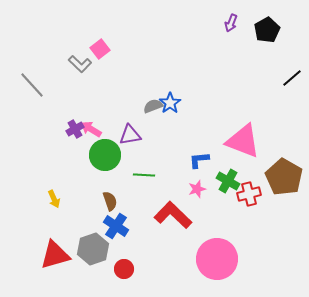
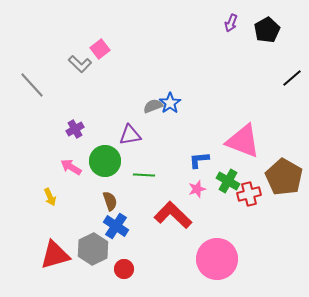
pink arrow: moved 20 px left, 38 px down
green circle: moved 6 px down
yellow arrow: moved 4 px left, 2 px up
gray hexagon: rotated 8 degrees counterclockwise
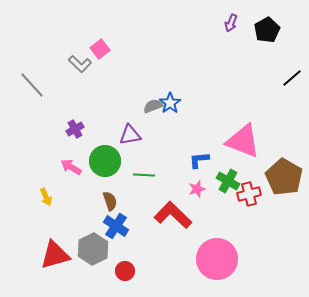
yellow arrow: moved 4 px left
red circle: moved 1 px right, 2 px down
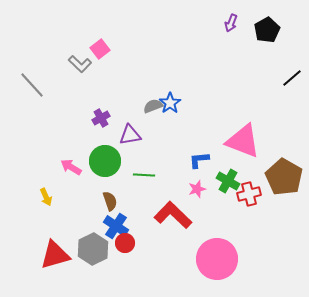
purple cross: moved 26 px right, 11 px up
red circle: moved 28 px up
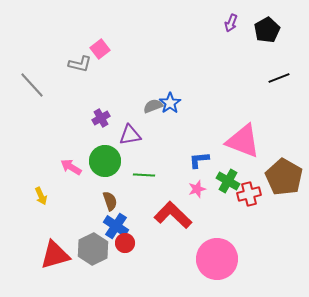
gray L-shape: rotated 30 degrees counterclockwise
black line: moved 13 px left; rotated 20 degrees clockwise
yellow arrow: moved 5 px left, 1 px up
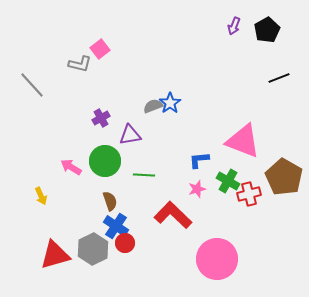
purple arrow: moved 3 px right, 3 px down
